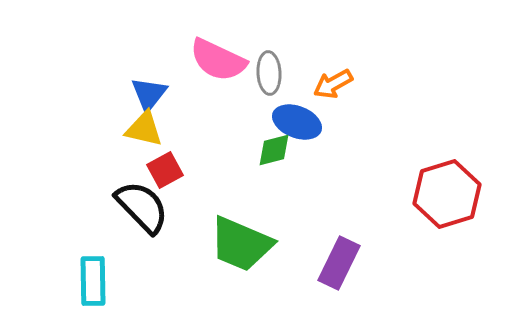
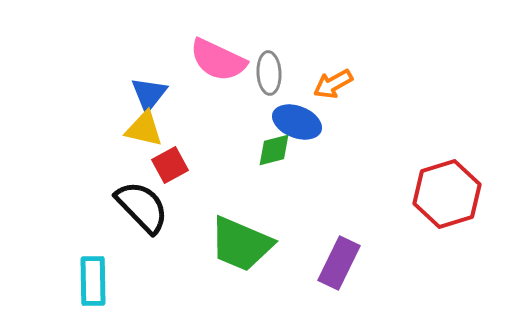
red square: moved 5 px right, 5 px up
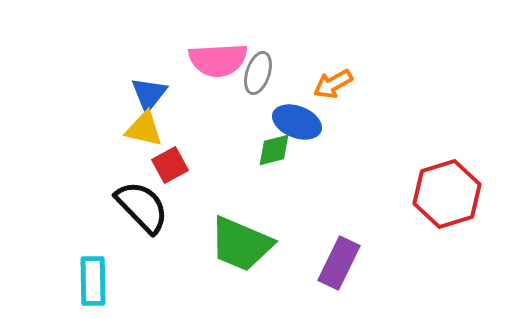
pink semicircle: rotated 28 degrees counterclockwise
gray ellipse: moved 11 px left; rotated 21 degrees clockwise
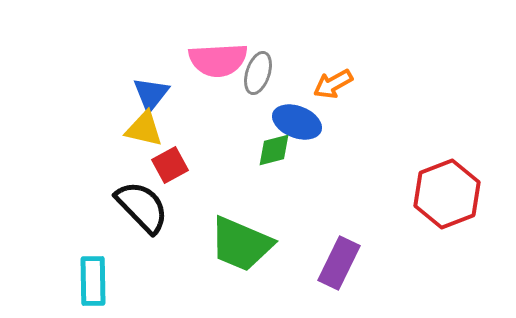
blue triangle: moved 2 px right
red hexagon: rotated 4 degrees counterclockwise
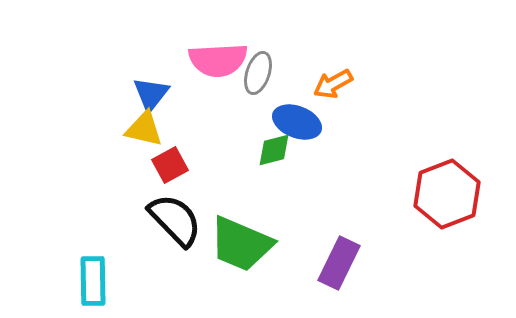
black semicircle: moved 33 px right, 13 px down
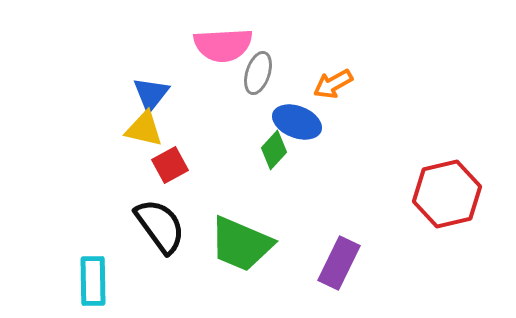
pink semicircle: moved 5 px right, 15 px up
green diamond: rotated 33 degrees counterclockwise
red hexagon: rotated 8 degrees clockwise
black semicircle: moved 15 px left, 6 px down; rotated 8 degrees clockwise
